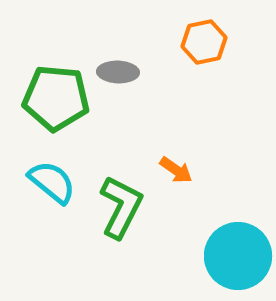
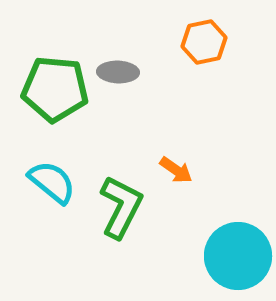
green pentagon: moved 1 px left, 9 px up
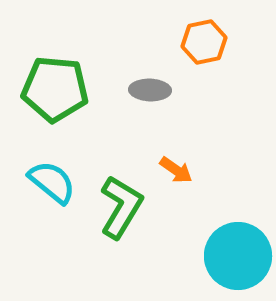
gray ellipse: moved 32 px right, 18 px down
green L-shape: rotated 4 degrees clockwise
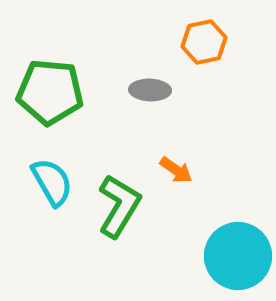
green pentagon: moved 5 px left, 3 px down
cyan semicircle: rotated 21 degrees clockwise
green L-shape: moved 2 px left, 1 px up
